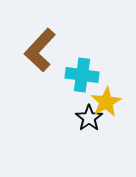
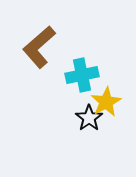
brown L-shape: moved 1 px left, 3 px up; rotated 6 degrees clockwise
cyan cross: rotated 20 degrees counterclockwise
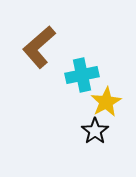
black star: moved 6 px right, 13 px down
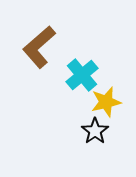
cyan cross: rotated 28 degrees counterclockwise
yellow star: rotated 16 degrees clockwise
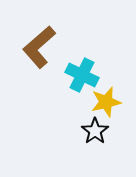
cyan cross: rotated 24 degrees counterclockwise
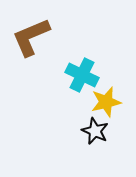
brown L-shape: moved 8 px left, 10 px up; rotated 18 degrees clockwise
black star: rotated 12 degrees counterclockwise
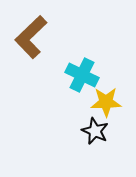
brown L-shape: rotated 21 degrees counterclockwise
yellow star: rotated 12 degrees clockwise
